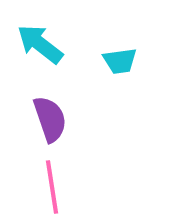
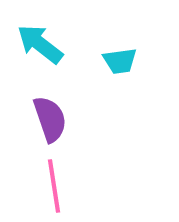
pink line: moved 2 px right, 1 px up
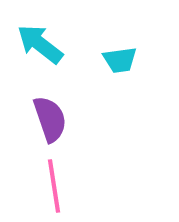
cyan trapezoid: moved 1 px up
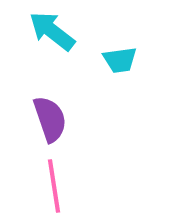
cyan arrow: moved 12 px right, 13 px up
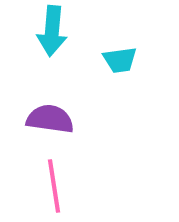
cyan arrow: rotated 123 degrees counterclockwise
purple semicircle: rotated 63 degrees counterclockwise
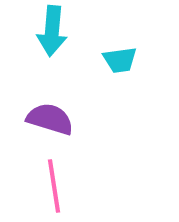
purple semicircle: rotated 9 degrees clockwise
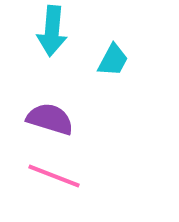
cyan trapezoid: moved 7 px left; rotated 54 degrees counterclockwise
pink line: moved 10 px up; rotated 60 degrees counterclockwise
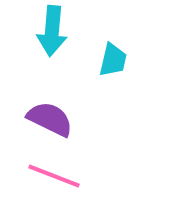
cyan trapezoid: rotated 15 degrees counterclockwise
purple semicircle: rotated 9 degrees clockwise
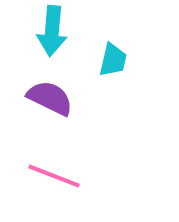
purple semicircle: moved 21 px up
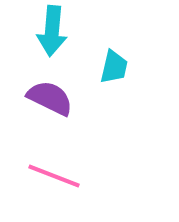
cyan trapezoid: moved 1 px right, 7 px down
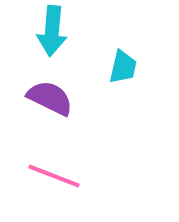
cyan trapezoid: moved 9 px right
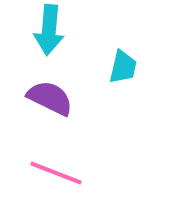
cyan arrow: moved 3 px left, 1 px up
pink line: moved 2 px right, 3 px up
